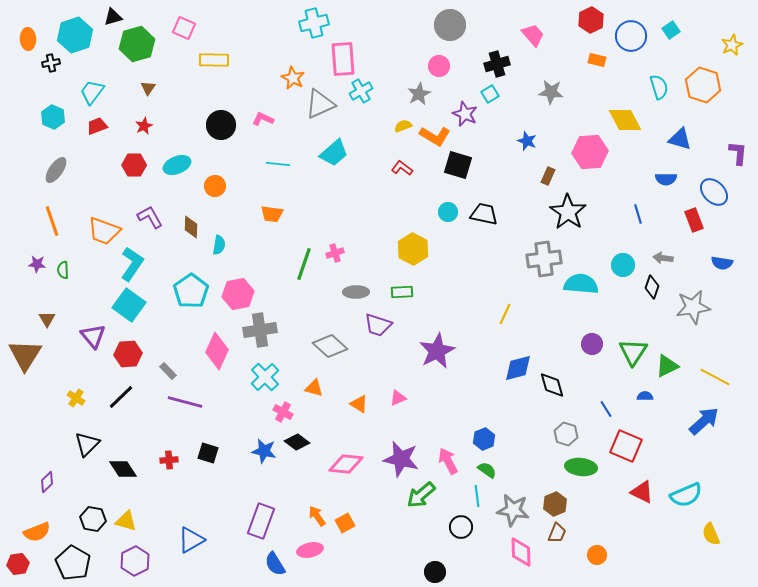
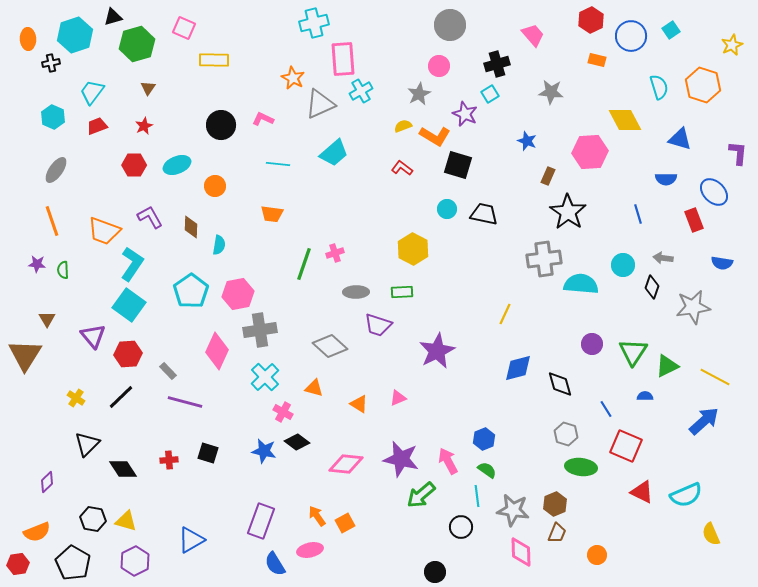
cyan circle at (448, 212): moved 1 px left, 3 px up
black diamond at (552, 385): moved 8 px right, 1 px up
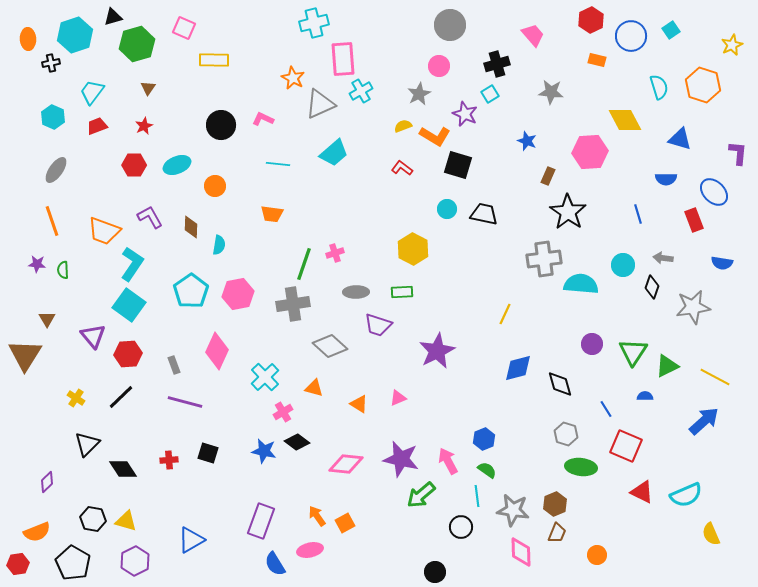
gray cross at (260, 330): moved 33 px right, 26 px up
gray rectangle at (168, 371): moved 6 px right, 6 px up; rotated 24 degrees clockwise
pink cross at (283, 412): rotated 30 degrees clockwise
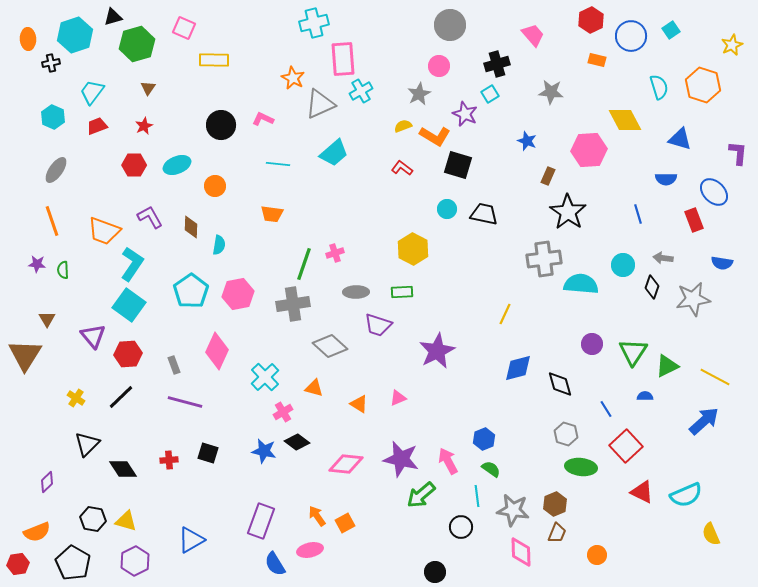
pink hexagon at (590, 152): moved 1 px left, 2 px up
gray star at (693, 307): moved 8 px up
red square at (626, 446): rotated 24 degrees clockwise
green semicircle at (487, 470): moved 4 px right, 1 px up
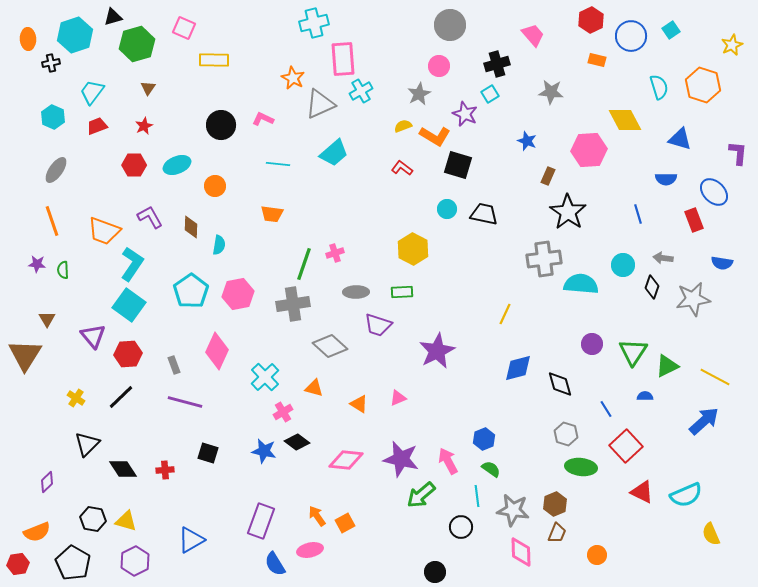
red cross at (169, 460): moved 4 px left, 10 px down
pink diamond at (346, 464): moved 4 px up
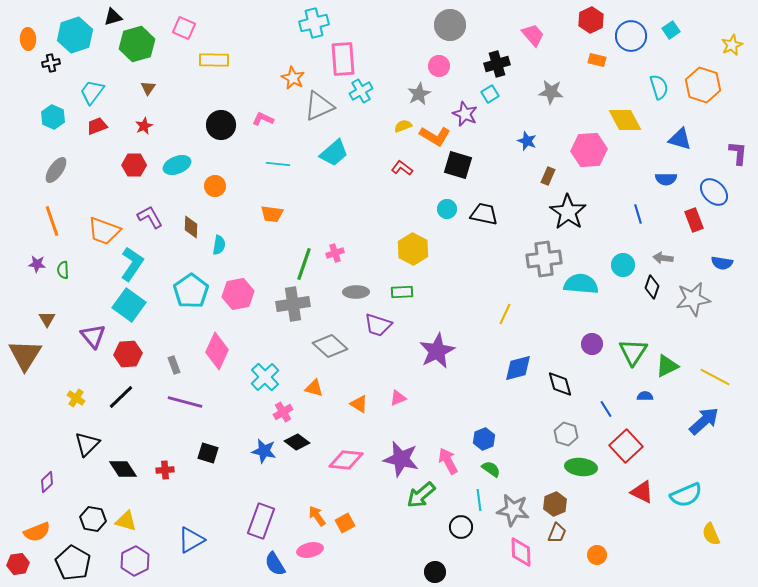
gray triangle at (320, 104): moved 1 px left, 2 px down
cyan line at (477, 496): moved 2 px right, 4 px down
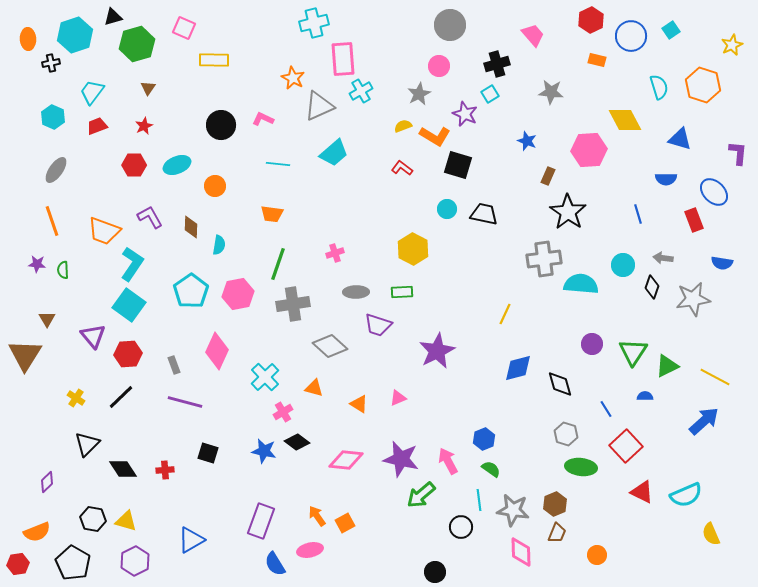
green line at (304, 264): moved 26 px left
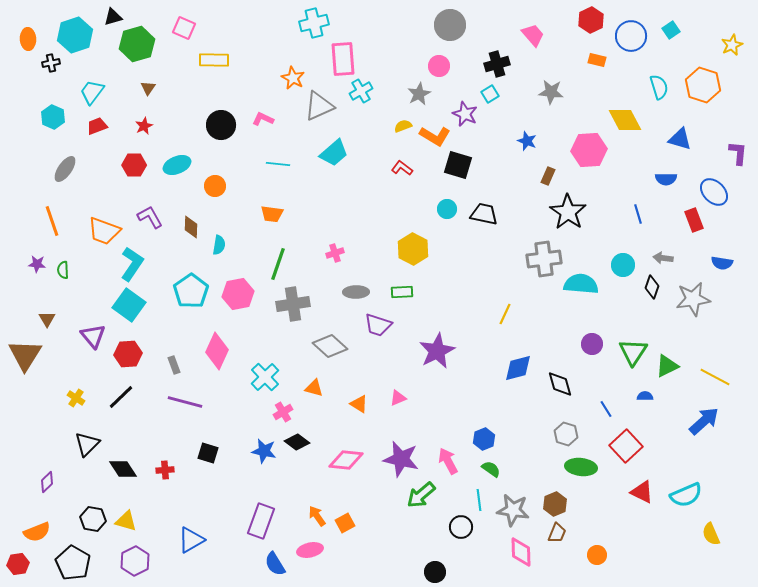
gray ellipse at (56, 170): moved 9 px right, 1 px up
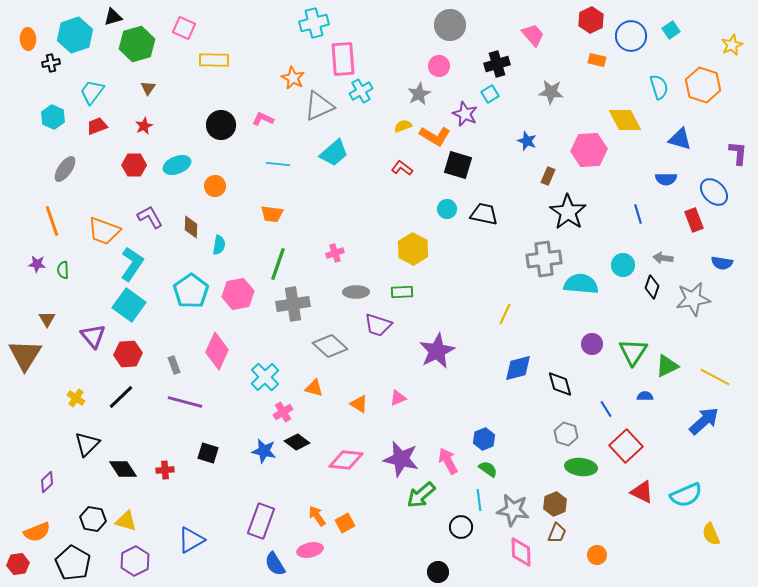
green semicircle at (491, 469): moved 3 px left
black circle at (435, 572): moved 3 px right
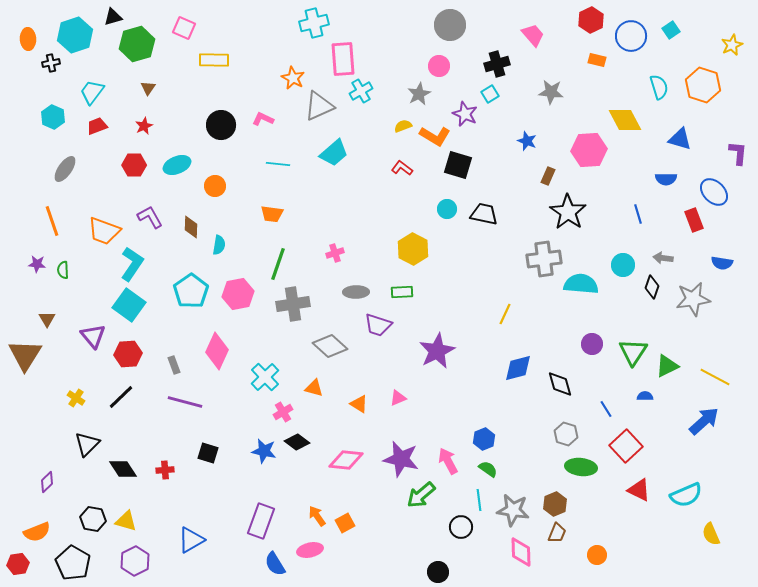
red triangle at (642, 492): moved 3 px left, 2 px up
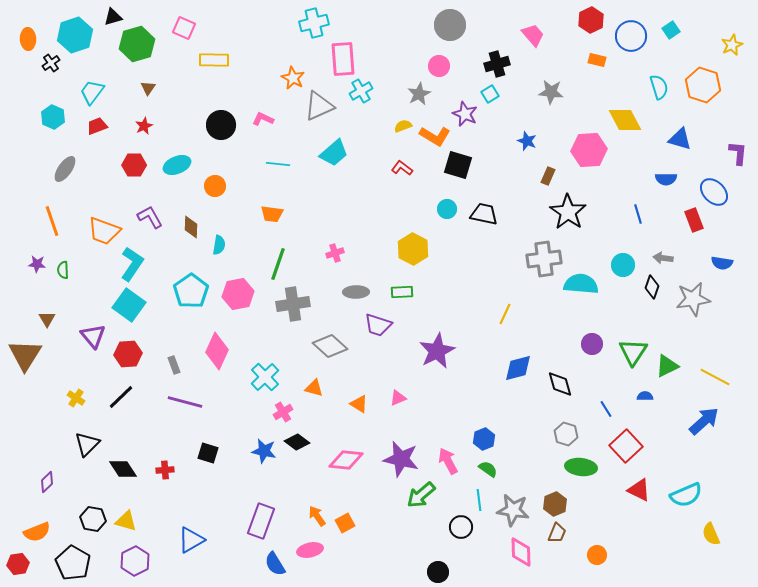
black cross at (51, 63): rotated 24 degrees counterclockwise
